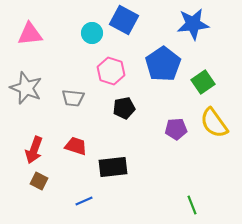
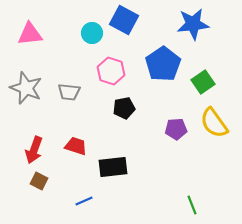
gray trapezoid: moved 4 px left, 6 px up
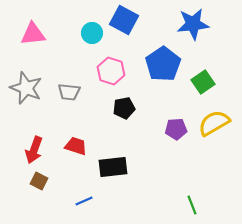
pink triangle: moved 3 px right
yellow semicircle: rotated 96 degrees clockwise
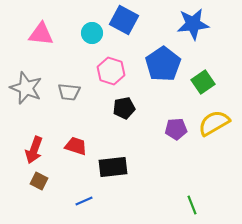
pink triangle: moved 8 px right; rotated 12 degrees clockwise
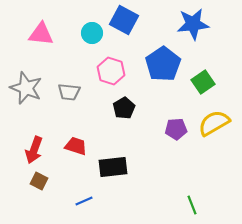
black pentagon: rotated 20 degrees counterclockwise
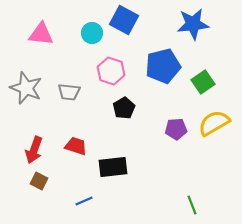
blue pentagon: moved 2 px down; rotated 20 degrees clockwise
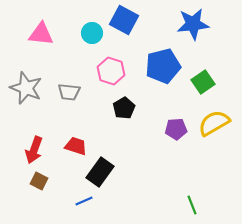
black rectangle: moved 13 px left, 5 px down; rotated 48 degrees counterclockwise
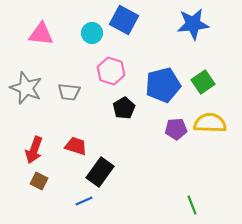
blue pentagon: moved 19 px down
yellow semicircle: moved 4 px left; rotated 32 degrees clockwise
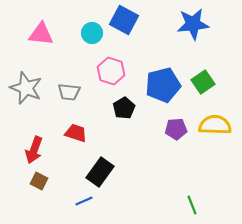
yellow semicircle: moved 5 px right, 2 px down
red trapezoid: moved 13 px up
